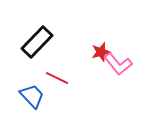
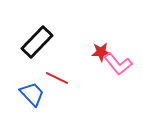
red star: rotated 12 degrees clockwise
blue trapezoid: moved 2 px up
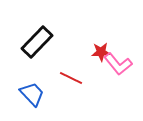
red line: moved 14 px right
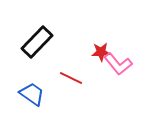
blue trapezoid: rotated 12 degrees counterclockwise
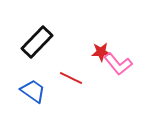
blue trapezoid: moved 1 px right, 3 px up
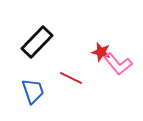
red star: rotated 18 degrees clockwise
blue trapezoid: rotated 36 degrees clockwise
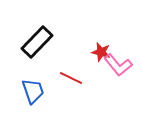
pink L-shape: moved 1 px down
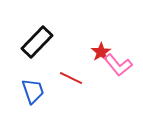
red star: rotated 24 degrees clockwise
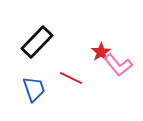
blue trapezoid: moved 1 px right, 2 px up
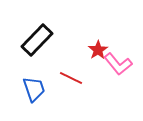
black rectangle: moved 2 px up
red star: moved 3 px left, 2 px up
pink L-shape: moved 1 px up
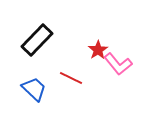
blue trapezoid: rotated 28 degrees counterclockwise
